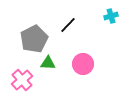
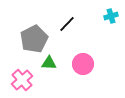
black line: moved 1 px left, 1 px up
green triangle: moved 1 px right
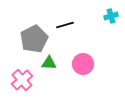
black line: moved 2 px left, 1 px down; rotated 30 degrees clockwise
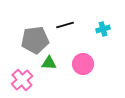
cyan cross: moved 8 px left, 13 px down
gray pentagon: moved 1 px right, 1 px down; rotated 20 degrees clockwise
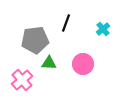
black line: moved 1 px right, 2 px up; rotated 54 degrees counterclockwise
cyan cross: rotated 24 degrees counterclockwise
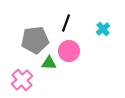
pink circle: moved 14 px left, 13 px up
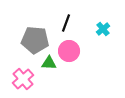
gray pentagon: rotated 12 degrees clockwise
pink cross: moved 1 px right, 1 px up
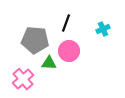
cyan cross: rotated 16 degrees clockwise
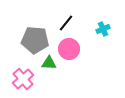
black line: rotated 18 degrees clockwise
pink circle: moved 2 px up
